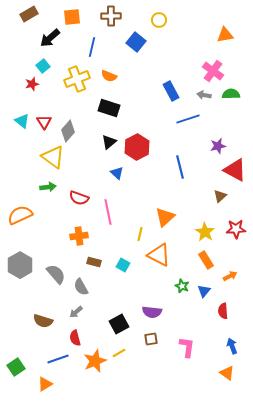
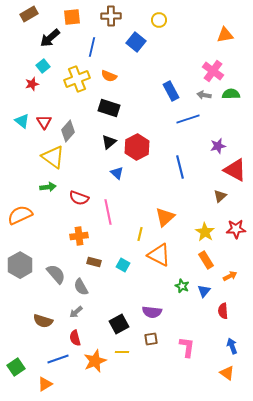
yellow line at (119, 353): moved 3 px right, 1 px up; rotated 32 degrees clockwise
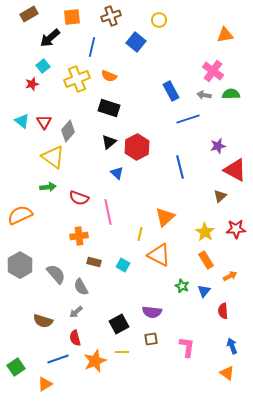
brown cross at (111, 16): rotated 18 degrees counterclockwise
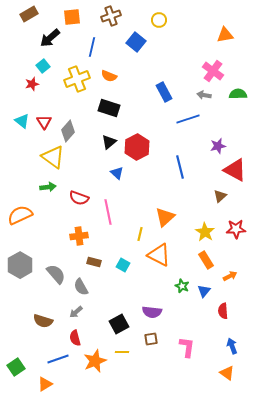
blue rectangle at (171, 91): moved 7 px left, 1 px down
green semicircle at (231, 94): moved 7 px right
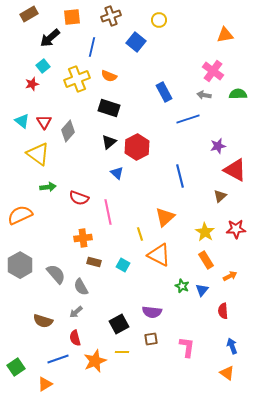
yellow triangle at (53, 157): moved 15 px left, 3 px up
blue line at (180, 167): moved 9 px down
yellow line at (140, 234): rotated 32 degrees counterclockwise
orange cross at (79, 236): moved 4 px right, 2 px down
blue triangle at (204, 291): moved 2 px left, 1 px up
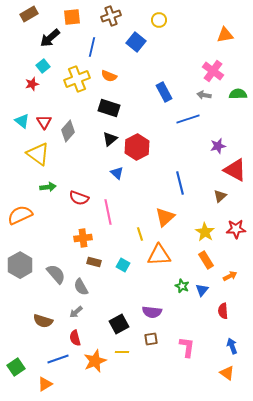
black triangle at (109, 142): moved 1 px right, 3 px up
blue line at (180, 176): moved 7 px down
orange triangle at (159, 255): rotated 30 degrees counterclockwise
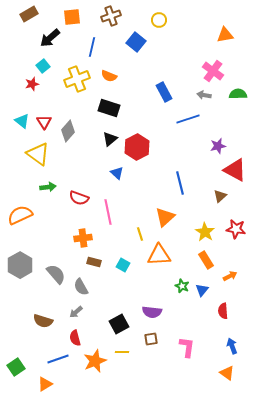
red star at (236, 229): rotated 12 degrees clockwise
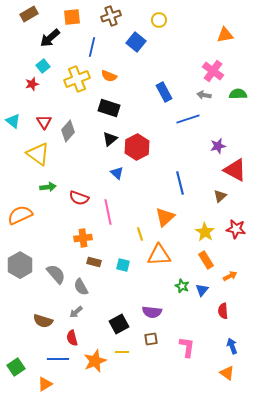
cyan triangle at (22, 121): moved 9 px left
cyan square at (123, 265): rotated 16 degrees counterclockwise
red semicircle at (75, 338): moved 3 px left
blue line at (58, 359): rotated 20 degrees clockwise
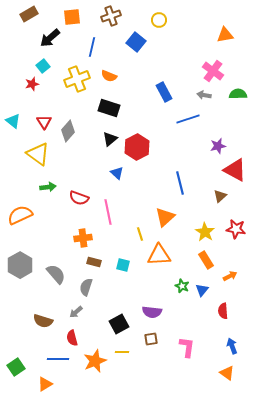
gray semicircle at (81, 287): moved 5 px right; rotated 48 degrees clockwise
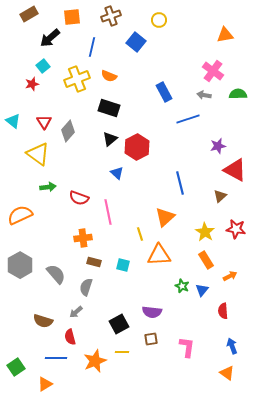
red semicircle at (72, 338): moved 2 px left, 1 px up
blue line at (58, 359): moved 2 px left, 1 px up
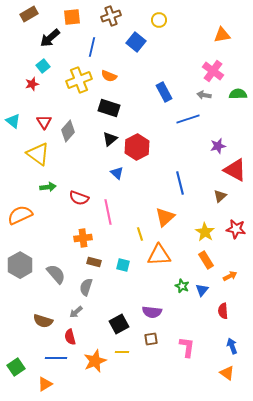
orange triangle at (225, 35): moved 3 px left
yellow cross at (77, 79): moved 2 px right, 1 px down
